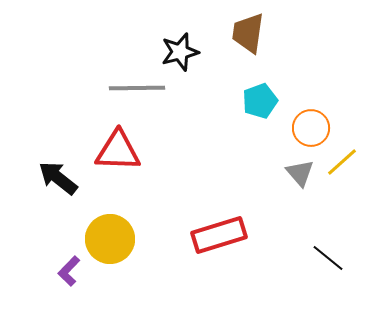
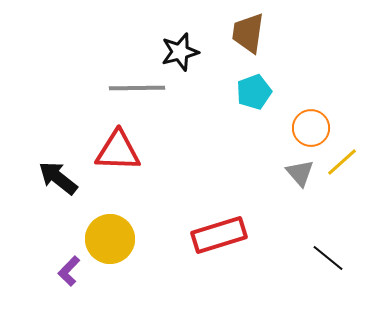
cyan pentagon: moved 6 px left, 9 px up
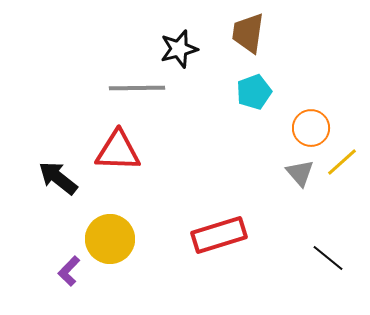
black star: moved 1 px left, 3 px up
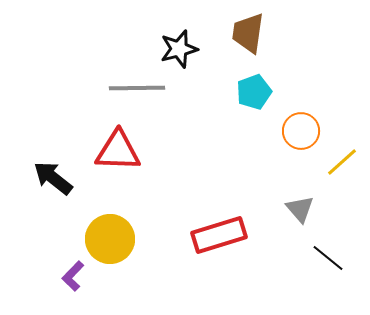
orange circle: moved 10 px left, 3 px down
gray triangle: moved 36 px down
black arrow: moved 5 px left
purple L-shape: moved 4 px right, 5 px down
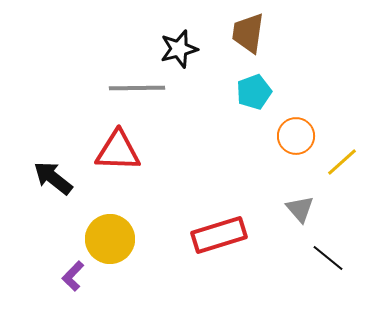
orange circle: moved 5 px left, 5 px down
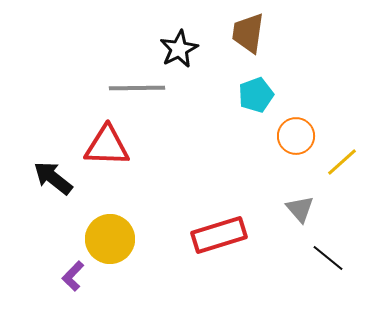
black star: rotated 12 degrees counterclockwise
cyan pentagon: moved 2 px right, 3 px down
red triangle: moved 11 px left, 5 px up
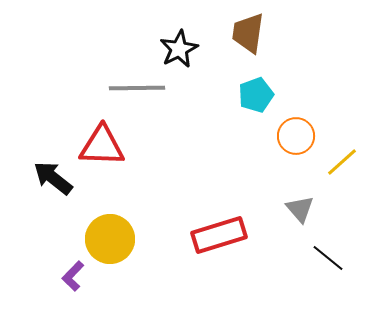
red triangle: moved 5 px left
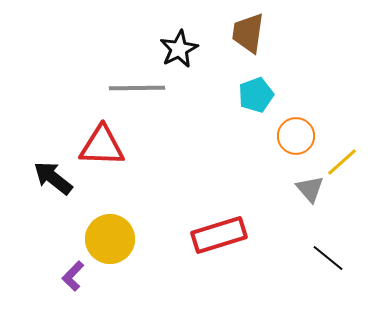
gray triangle: moved 10 px right, 20 px up
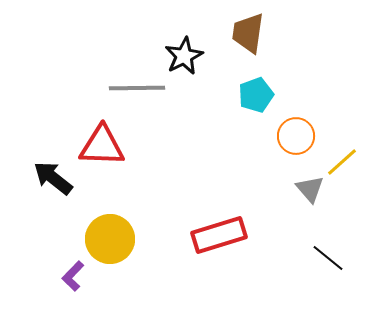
black star: moved 5 px right, 7 px down
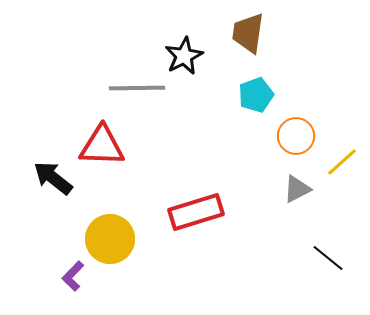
gray triangle: moved 13 px left; rotated 44 degrees clockwise
red rectangle: moved 23 px left, 23 px up
